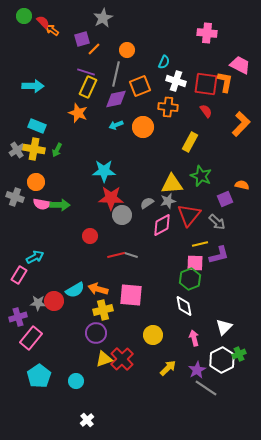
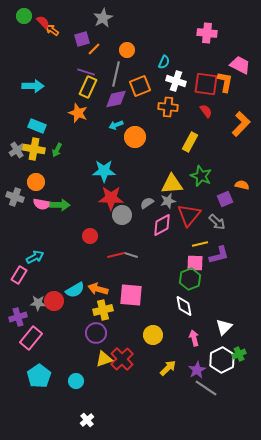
orange circle at (143, 127): moved 8 px left, 10 px down
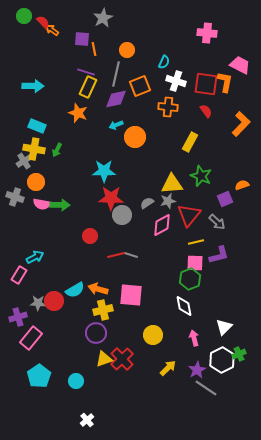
purple square at (82, 39): rotated 21 degrees clockwise
orange line at (94, 49): rotated 56 degrees counterclockwise
gray cross at (17, 150): moved 7 px right, 11 px down
orange semicircle at (242, 185): rotated 32 degrees counterclockwise
yellow line at (200, 244): moved 4 px left, 2 px up
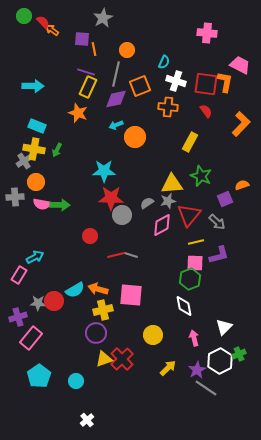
gray cross at (15, 197): rotated 24 degrees counterclockwise
white hexagon at (222, 360): moved 2 px left, 1 px down
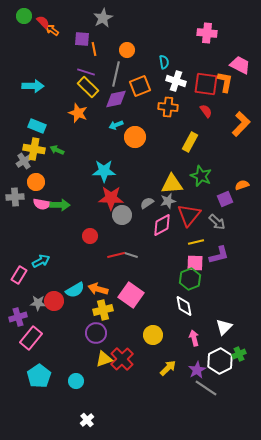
cyan semicircle at (164, 62): rotated 32 degrees counterclockwise
yellow rectangle at (88, 87): rotated 70 degrees counterclockwise
green arrow at (57, 150): rotated 88 degrees clockwise
cyan arrow at (35, 257): moved 6 px right, 4 px down
pink square at (131, 295): rotated 30 degrees clockwise
